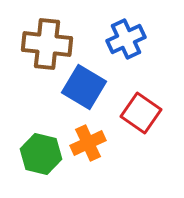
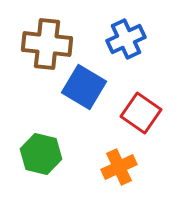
orange cross: moved 31 px right, 24 px down
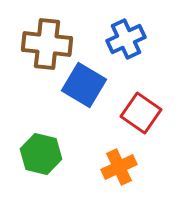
blue square: moved 2 px up
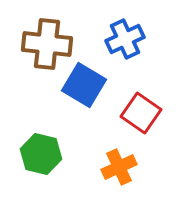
blue cross: moved 1 px left
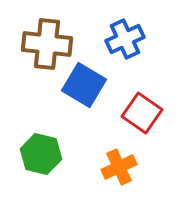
red square: moved 1 px right
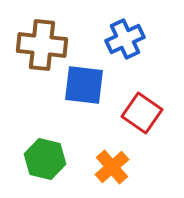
brown cross: moved 5 px left, 1 px down
blue square: rotated 24 degrees counterclockwise
green hexagon: moved 4 px right, 5 px down
orange cross: moved 7 px left; rotated 16 degrees counterclockwise
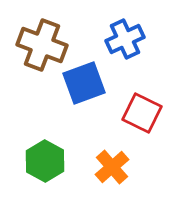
brown cross: rotated 15 degrees clockwise
blue square: moved 2 px up; rotated 27 degrees counterclockwise
red square: rotated 9 degrees counterclockwise
green hexagon: moved 2 px down; rotated 15 degrees clockwise
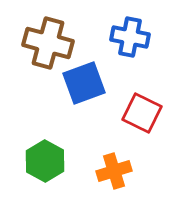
blue cross: moved 5 px right, 2 px up; rotated 36 degrees clockwise
brown cross: moved 6 px right, 2 px up; rotated 6 degrees counterclockwise
orange cross: moved 2 px right, 4 px down; rotated 24 degrees clockwise
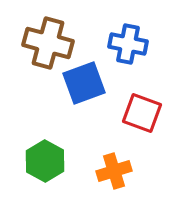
blue cross: moved 2 px left, 7 px down
red square: rotated 6 degrees counterclockwise
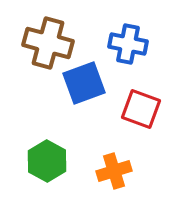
red square: moved 1 px left, 4 px up
green hexagon: moved 2 px right
